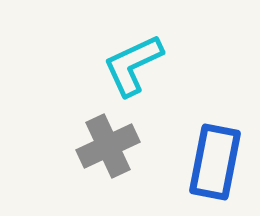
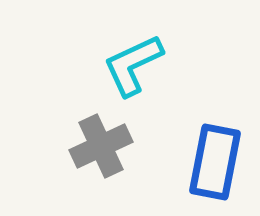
gray cross: moved 7 px left
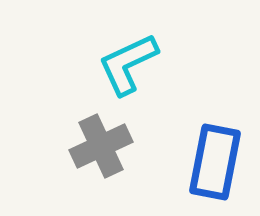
cyan L-shape: moved 5 px left, 1 px up
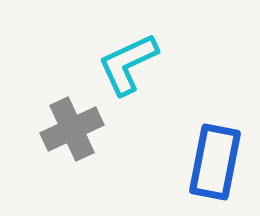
gray cross: moved 29 px left, 17 px up
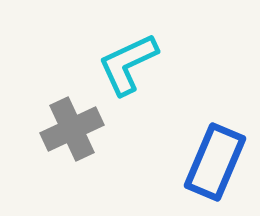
blue rectangle: rotated 12 degrees clockwise
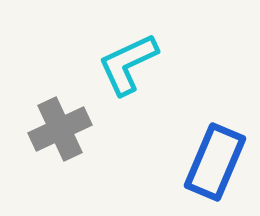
gray cross: moved 12 px left
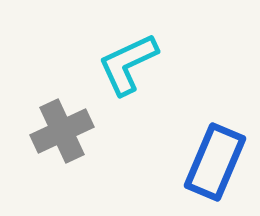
gray cross: moved 2 px right, 2 px down
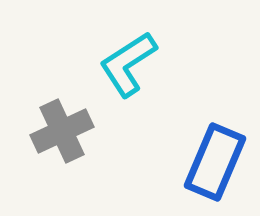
cyan L-shape: rotated 8 degrees counterclockwise
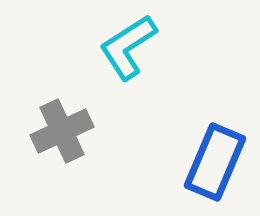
cyan L-shape: moved 17 px up
